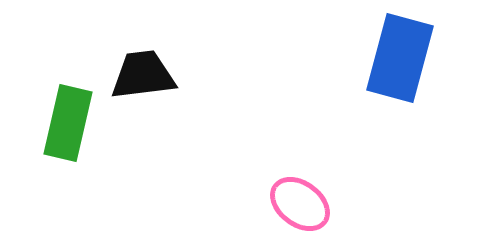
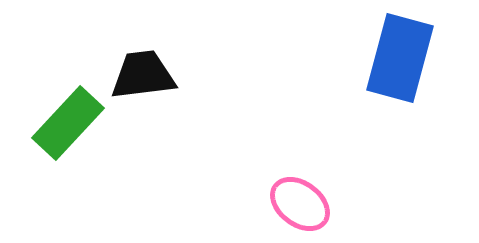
green rectangle: rotated 30 degrees clockwise
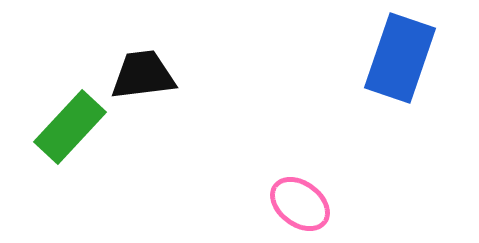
blue rectangle: rotated 4 degrees clockwise
green rectangle: moved 2 px right, 4 px down
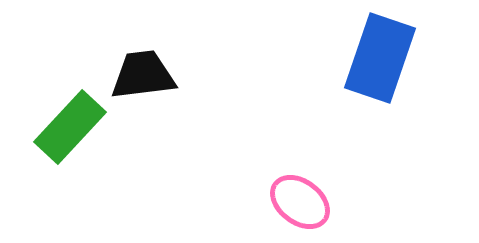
blue rectangle: moved 20 px left
pink ellipse: moved 2 px up
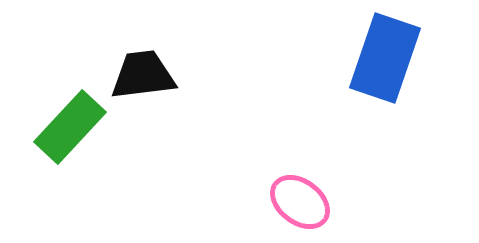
blue rectangle: moved 5 px right
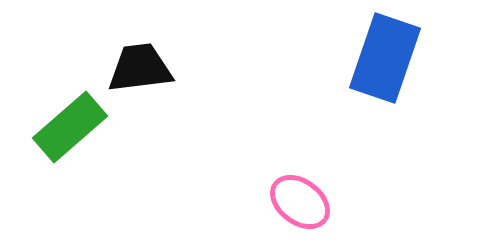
black trapezoid: moved 3 px left, 7 px up
green rectangle: rotated 6 degrees clockwise
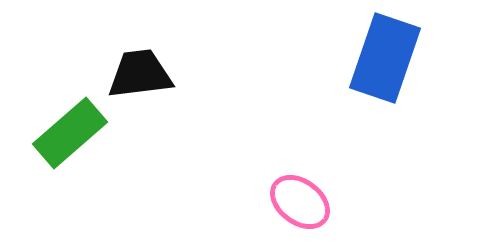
black trapezoid: moved 6 px down
green rectangle: moved 6 px down
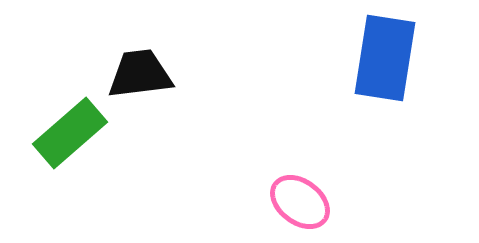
blue rectangle: rotated 10 degrees counterclockwise
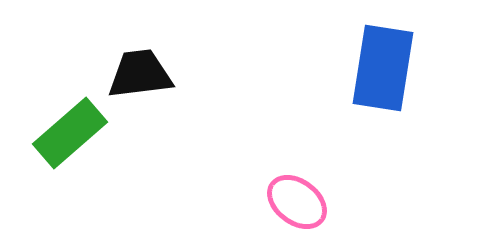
blue rectangle: moved 2 px left, 10 px down
pink ellipse: moved 3 px left
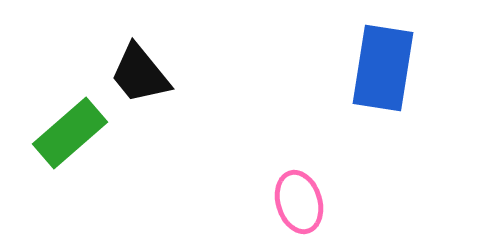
black trapezoid: rotated 122 degrees counterclockwise
pink ellipse: moved 2 px right; rotated 36 degrees clockwise
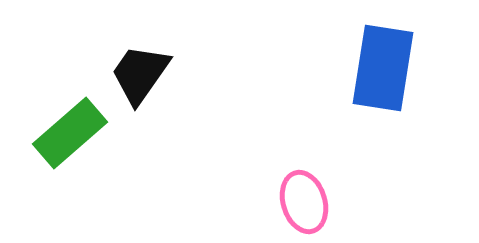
black trapezoid: rotated 74 degrees clockwise
pink ellipse: moved 5 px right
